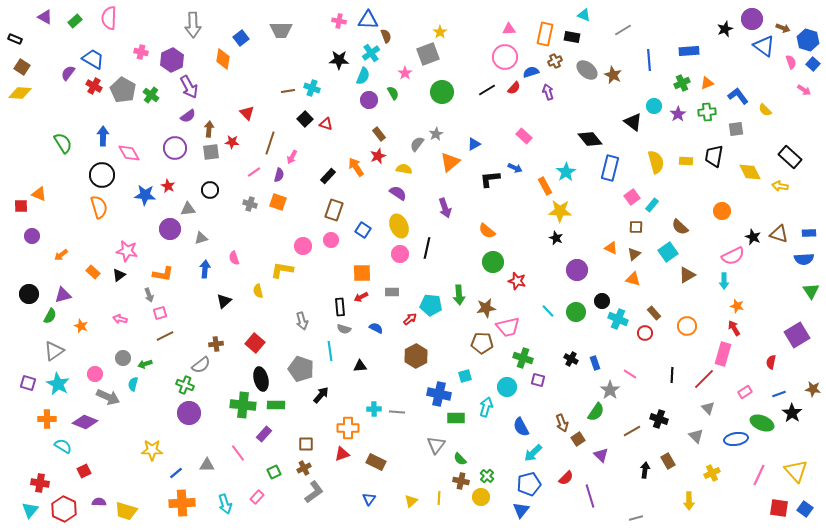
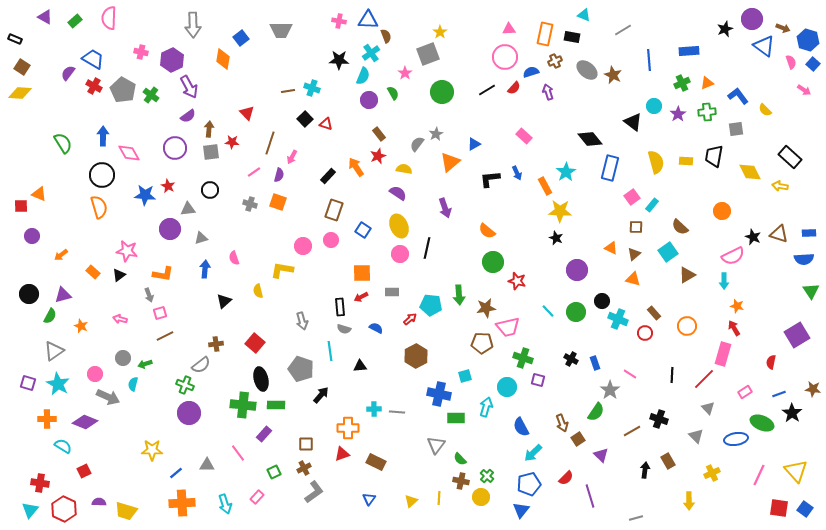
blue arrow at (515, 168): moved 2 px right, 5 px down; rotated 40 degrees clockwise
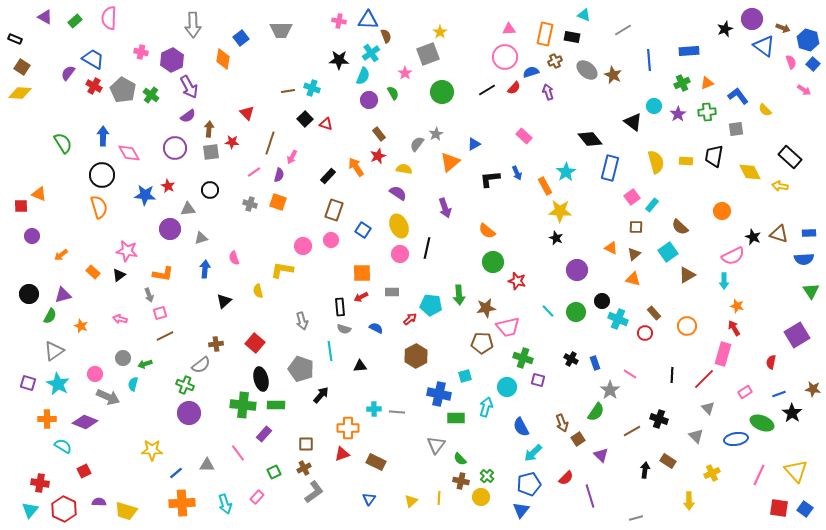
brown rectangle at (668, 461): rotated 28 degrees counterclockwise
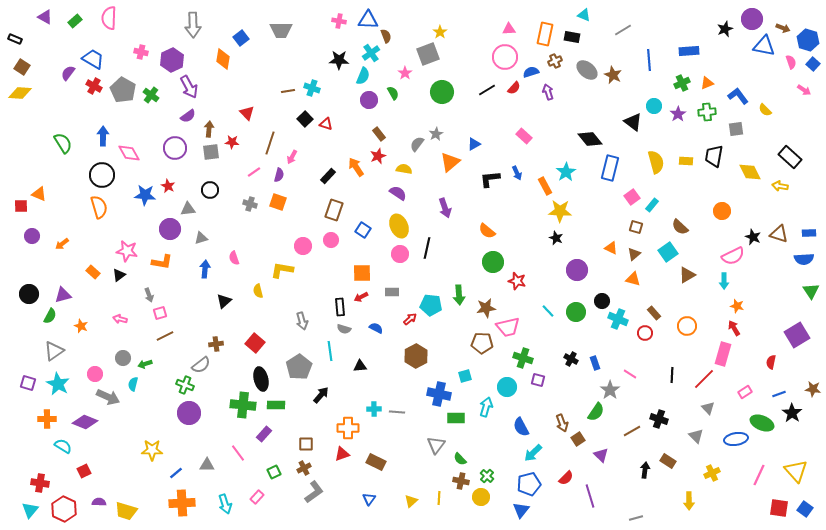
blue triangle at (764, 46): rotated 25 degrees counterclockwise
brown square at (636, 227): rotated 16 degrees clockwise
orange arrow at (61, 255): moved 1 px right, 11 px up
orange L-shape at (163, 274): moved 1 px left, 12 px up
gray pentagon at (301, 369): moved 2 px left, 2 px up; rotated 20 degrees clockwise
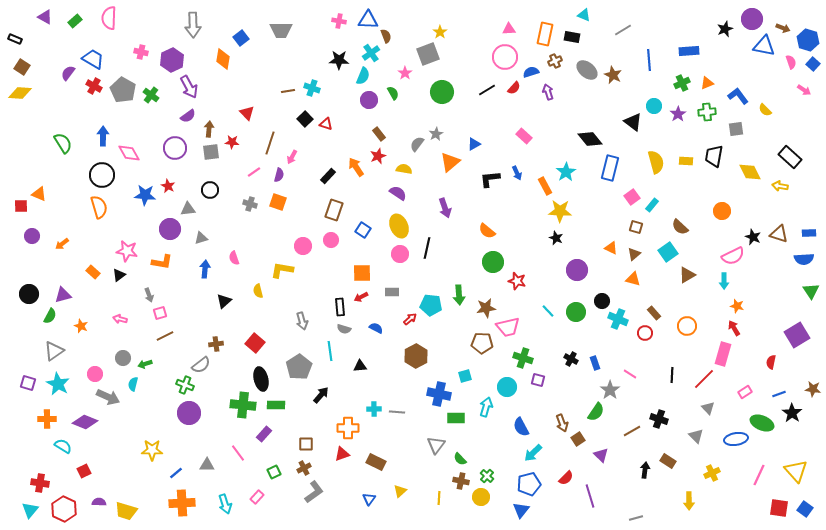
yellow triangle at (411, 501): moved 11 px left, 10 px up
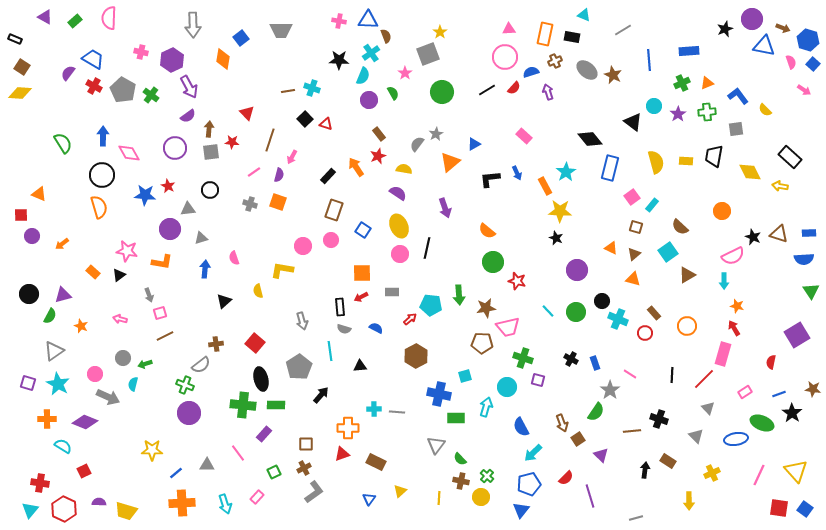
brown line at (270, 143): moved 3 px up
red square at (21, 206): moved 9 px down
brown line at (632, 431): rotated 24 degrees clockwise
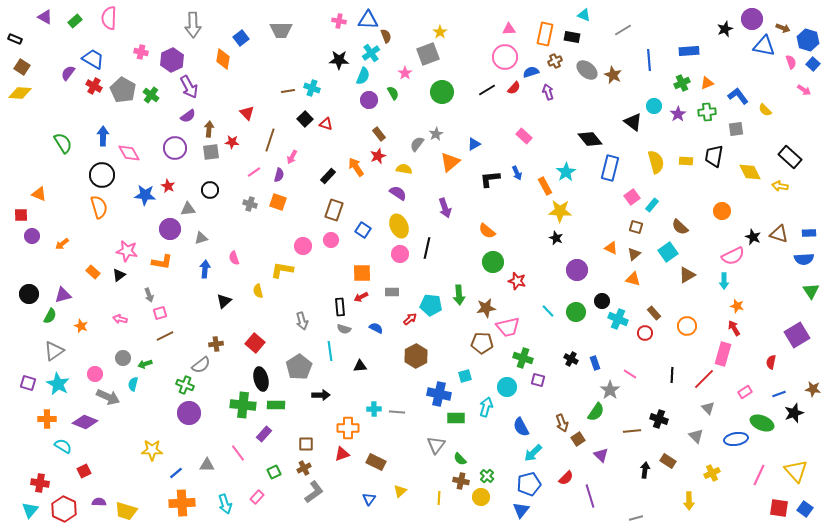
black arrow at (321, 395): rotated 48 degrees clockwise
black star at (792, 413): moved 2 px right; rotated 18 degrees clockwise
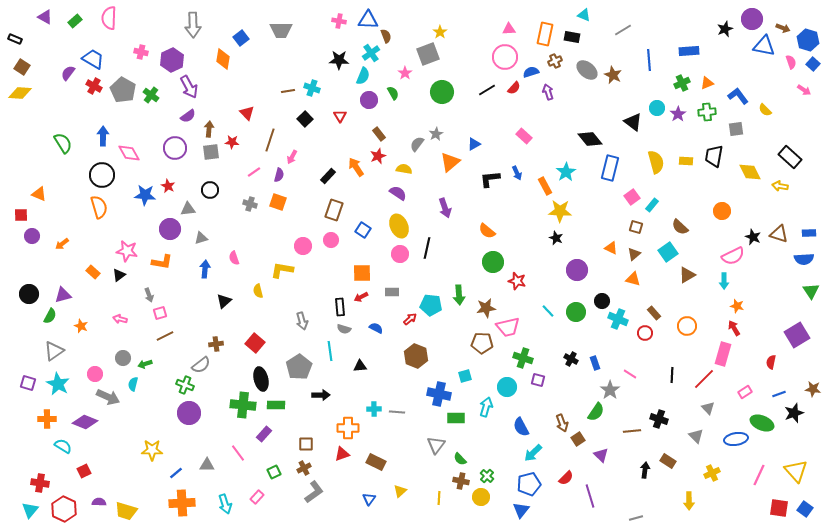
cyan circle at (654, 106): moved 3 px right, 2 px down
red triangle at (326, 124): moved 14 px right, 8 px up; rotated 40 degrees clockwise
brown hexagon at (416, 356): rotated 10 degrees counterclockwise
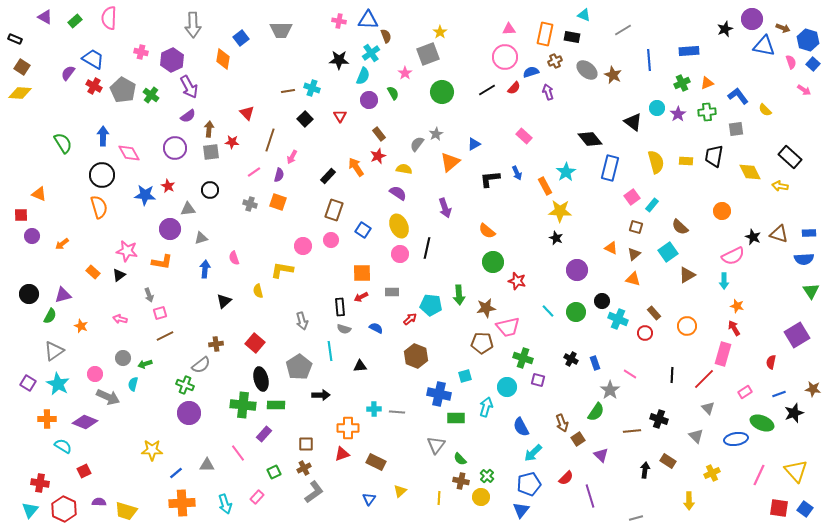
purple square at (28, 383): rotated 14 degrees clockwise
